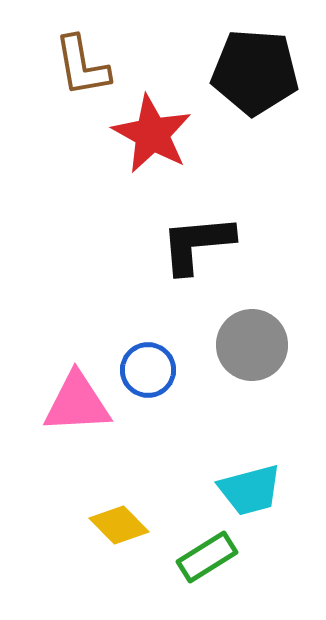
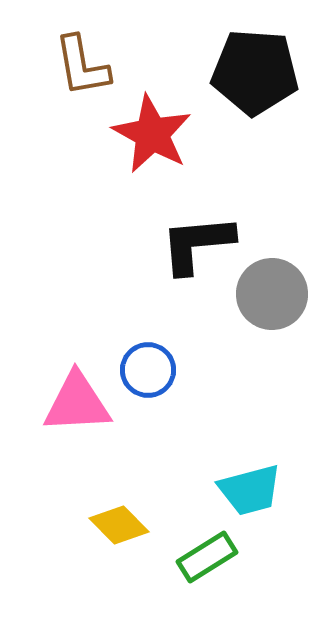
gray circle: moved 20 px right, 51 px up
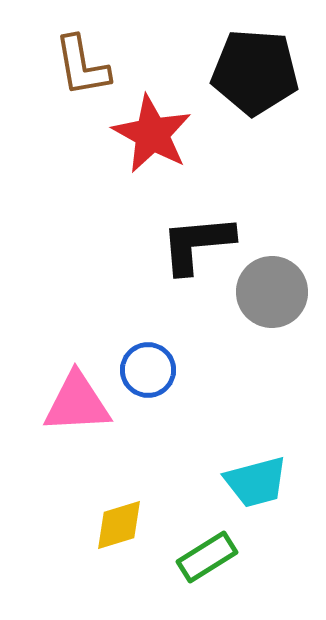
gray circle: moved 2 px up
cyan trapezoid: moved 6 px right, 8 px up
yellow diamond: rotated 62 degrees counterclockwise
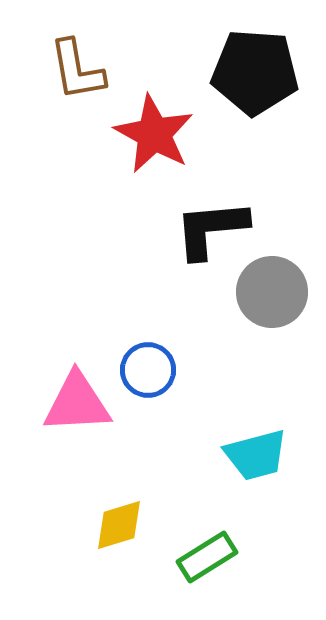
brown L-shape: moved 5 px left, 4 px down
red star: moved 2 px right
black L-shape: moved 14 px right, 15 px up
cyan trapezoid: moved 27 px up
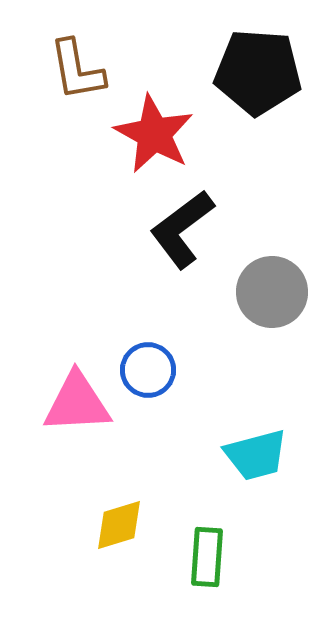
black pentagon: moved 3 px right
black L-shape: moved 29 px left; rotated 32 degrees counterclockwise
green rectangle: rotated 54 degrees counterclockwise
